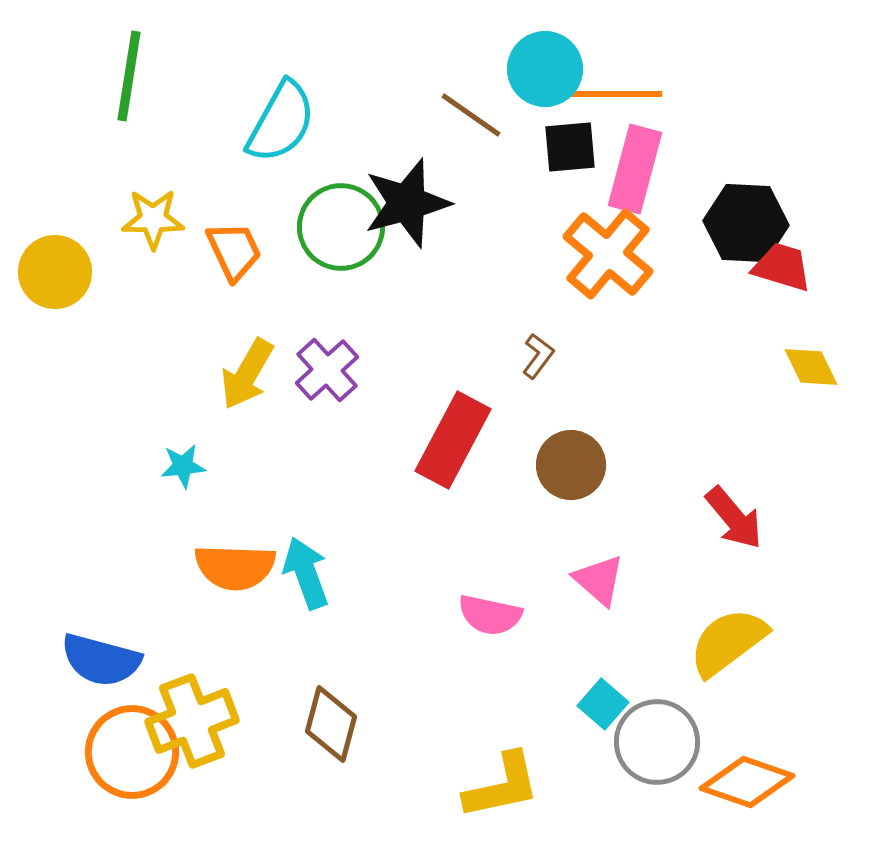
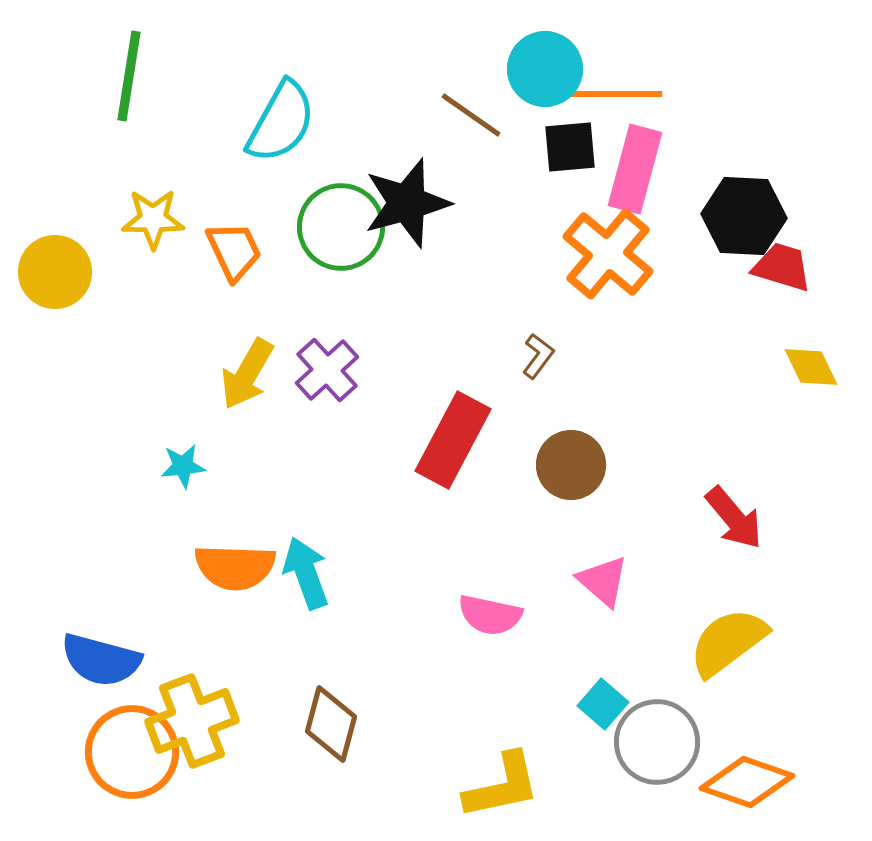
black hexagon: moved 2 px left, 7 px up
pink triangle: moved 4 px right, 1 px down
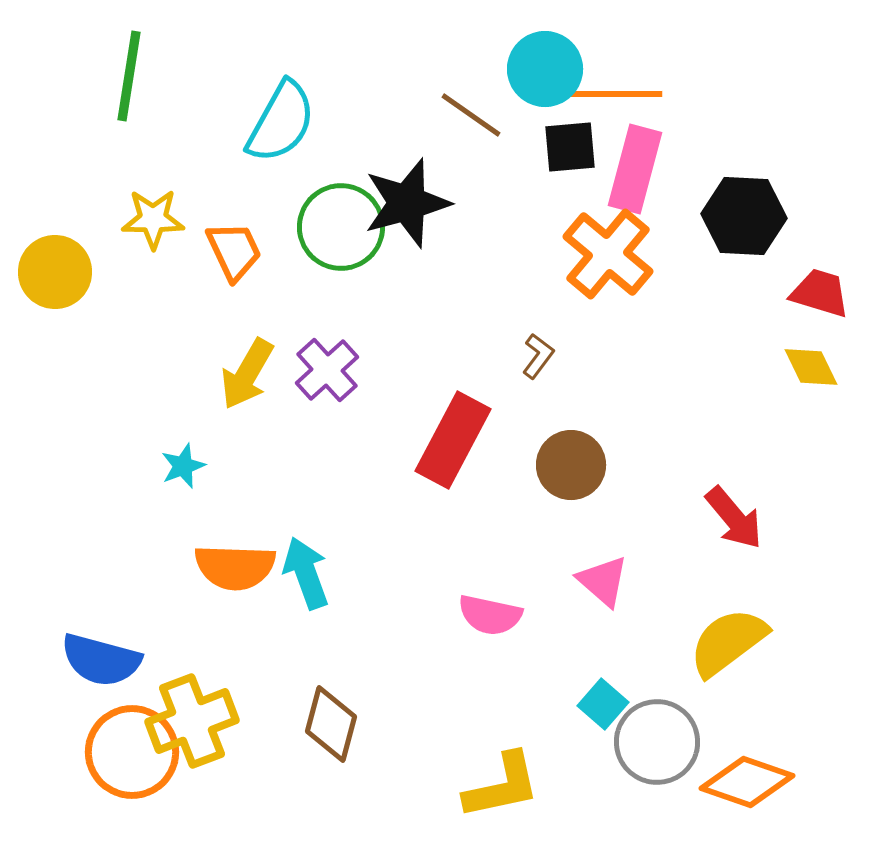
red trapezoid: moved 38 px right, 26 px down
cyan star: rotated 15 degrees counterclockwise
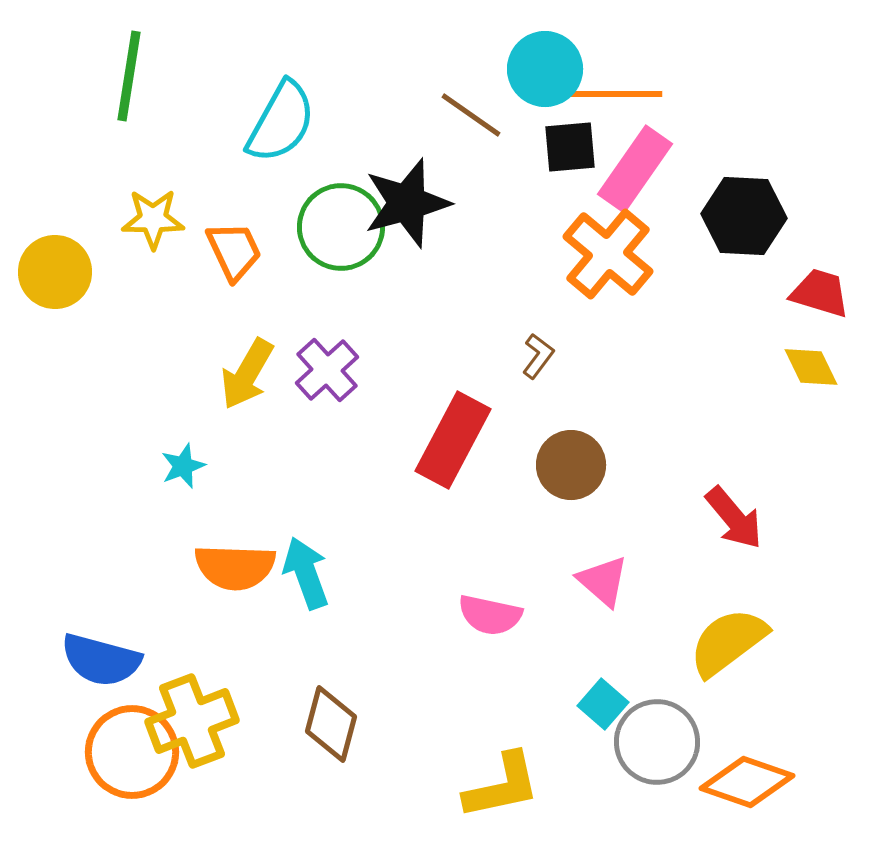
pink rectangle: rotated 20 degrees clockwise
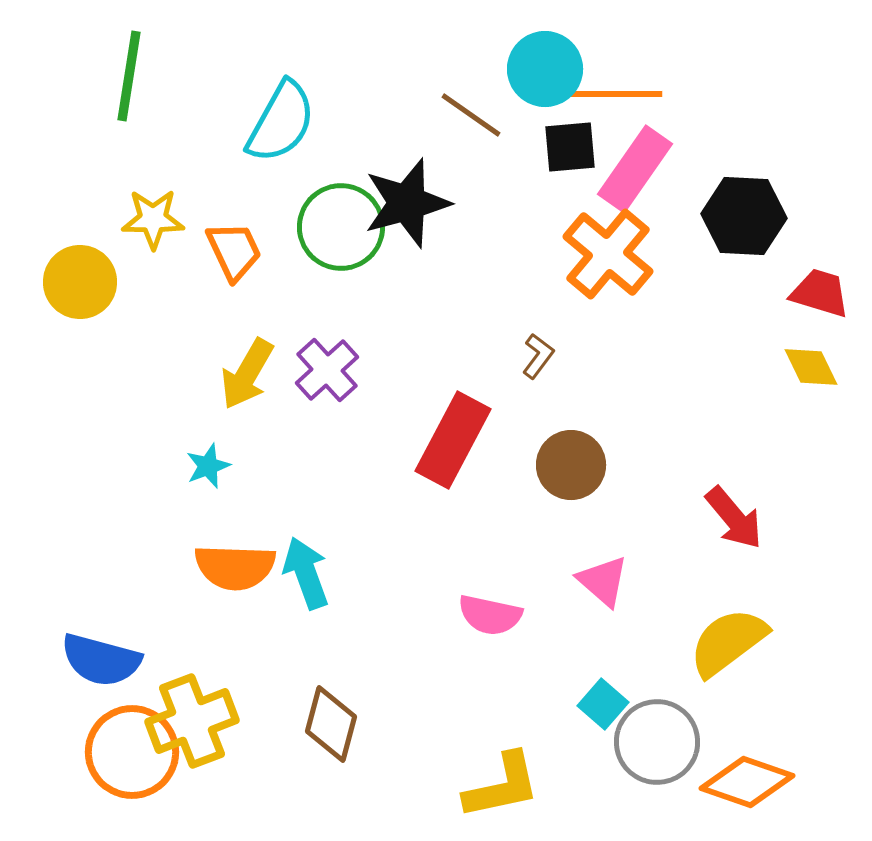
yellow circle: moved 25 px right, 10 px down
cyan star: moved 25 px right
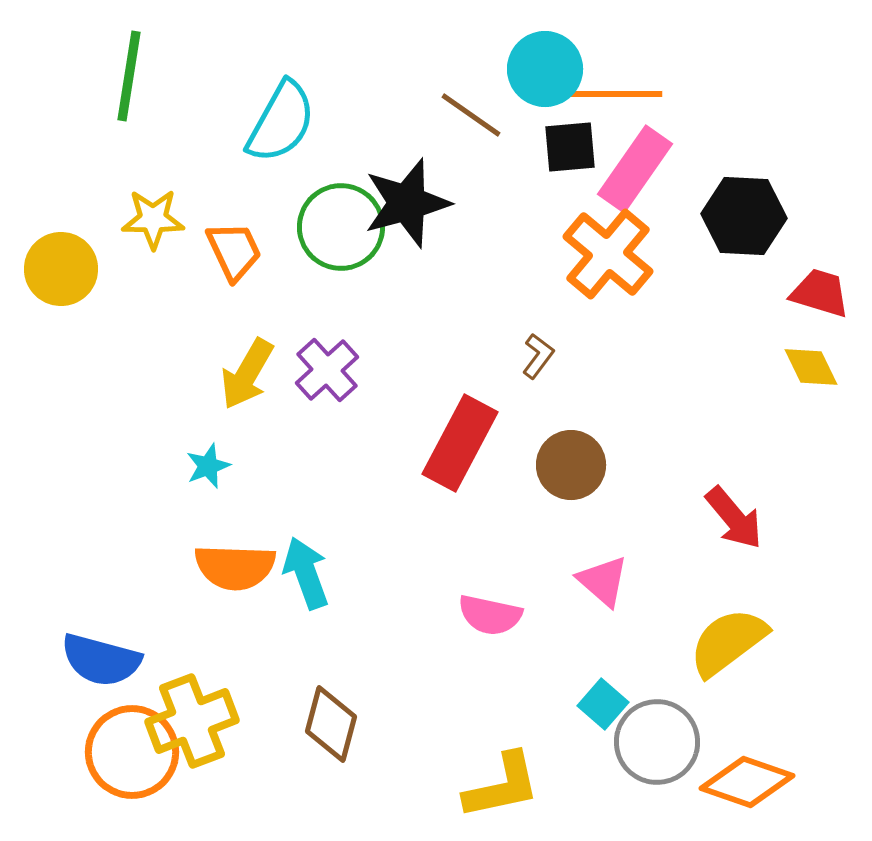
yellow circle: moved 19 px left, 13 px up
red rectangle: moved 7 px right, 3 px down
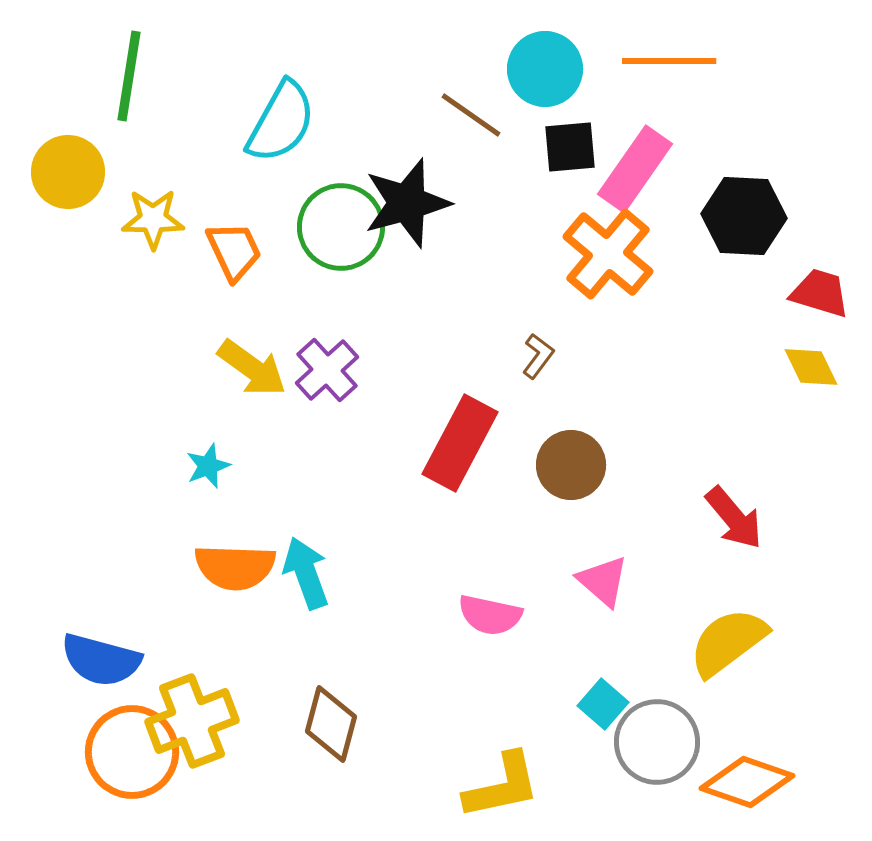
orange line: moved 54 px right, 33 px up
yellow circle: moved 7 px right, 97 px up
yellow arrow: moved 5 px right, 6 px up; rotated 84 degrees counterclockwise
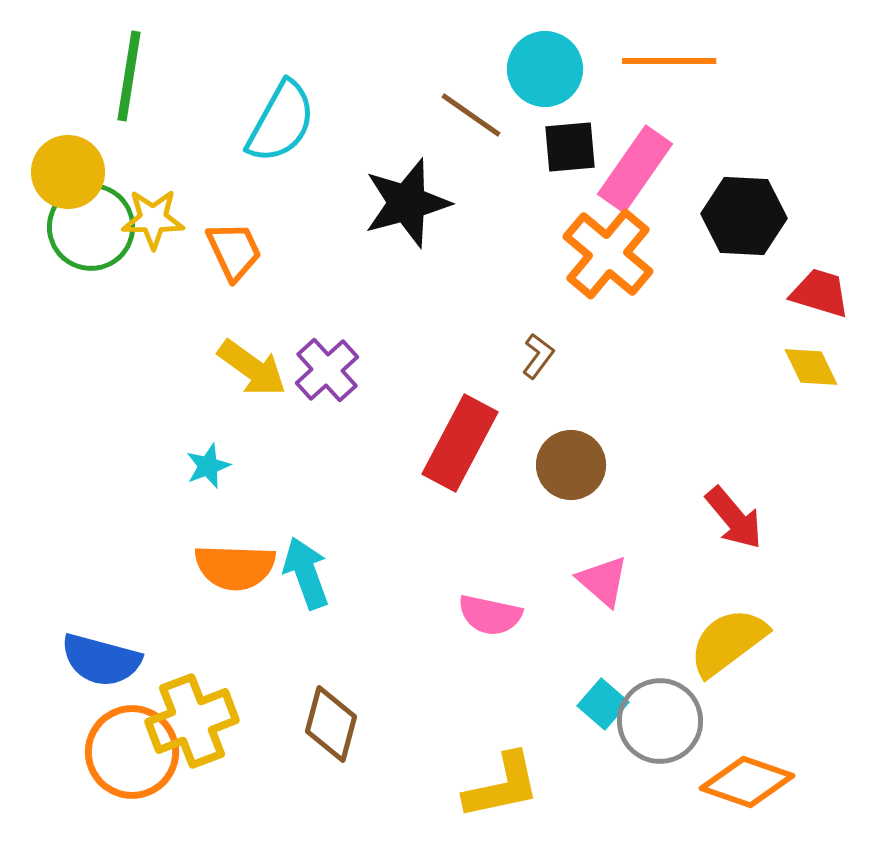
green circle: moved 250 px left
gray circle: moved 3 px right, 21 px up
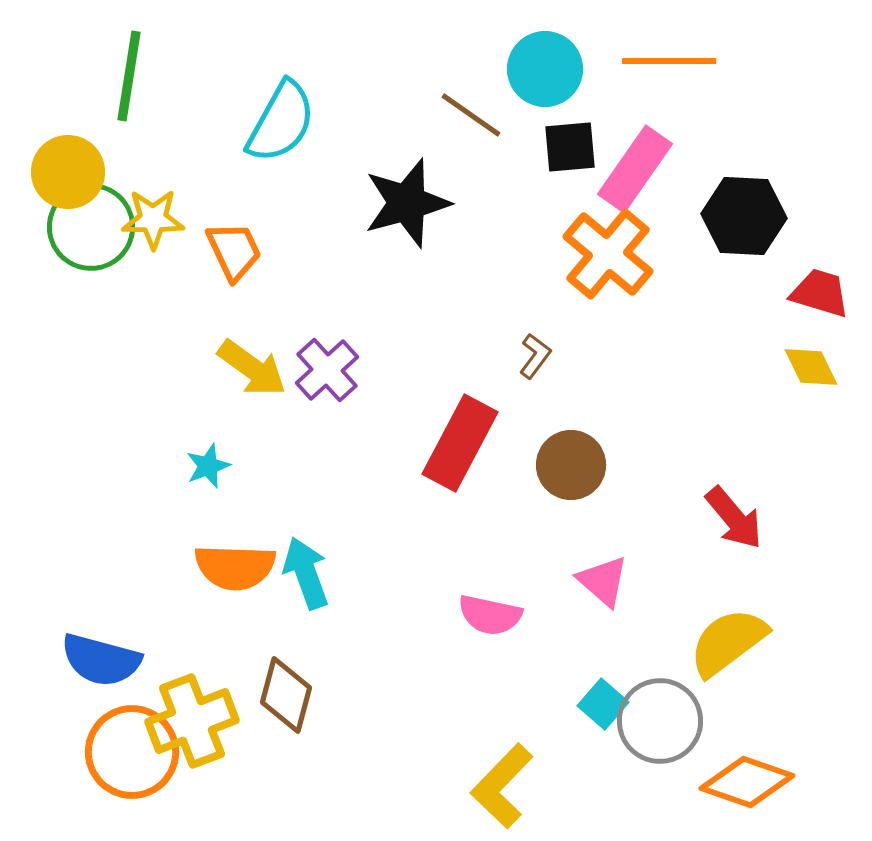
brown L-shape: moved 3 px left
brown diamond: moved 45 px left, 29 px up
yellow L-shape: rotated 146 degrees clockwise
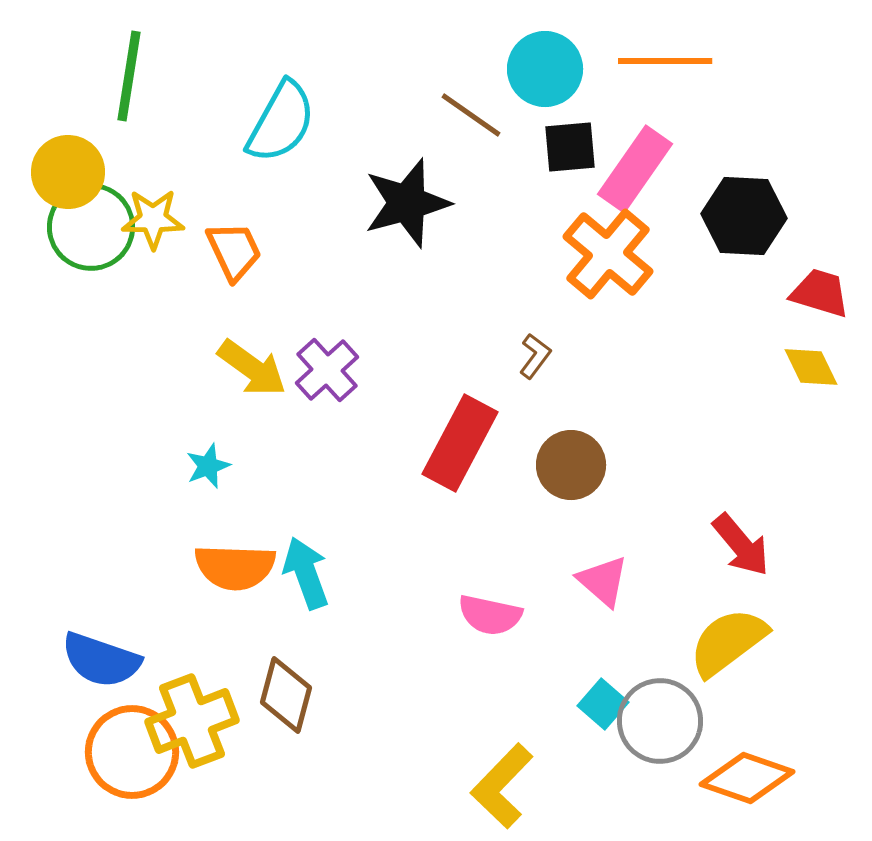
orange line: moved 4 px left
red arrow: moved 7 px right, 27 px down
blue semicircle: rotated 4 degrees clockwise
orange diamond: moved 4 px up
